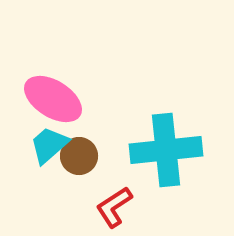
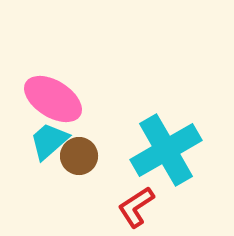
cyan trapezoid: moved 4 px up
cyan cross: rotated 24 degrees counterclockwise
red L-shape: moved 22 px right
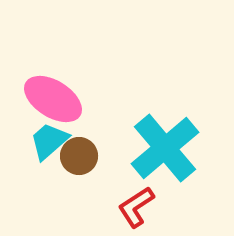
cyan cross: moved 1 px left, 2 px up; rotated 10 degrees counterclockwise
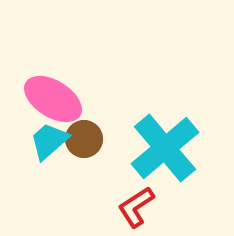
brown circle: moved 5 px right, 17 px up
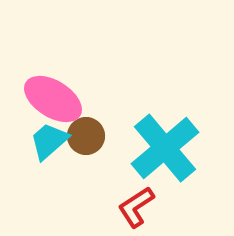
brown circle: moved 2 px right, 3 px up
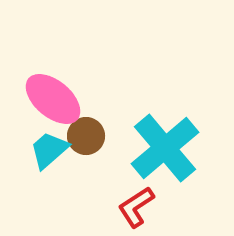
pink ellipse: rotated 8 degrees clockwise
cyan trapezoid: moved 9 px down
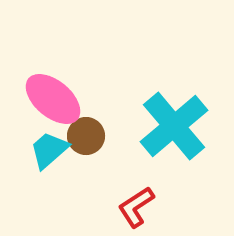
cyan cross: moved 9 px right, 22 px up
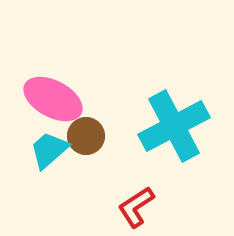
pink ellipse: rotated 12 degrees counterclockwise
cyan cross: rotated 12 degrees clockwise
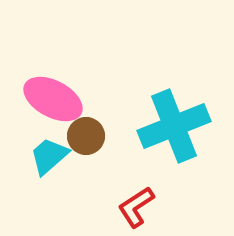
cyan cross: rotated 6 degrees clockwise
cyan trapezoid: moved 6 px down
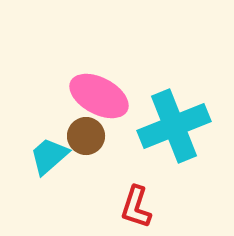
pink ellipse: moved 46 px right, 3 px up
red L-shape: rotated 39 degrees counterclockwise
